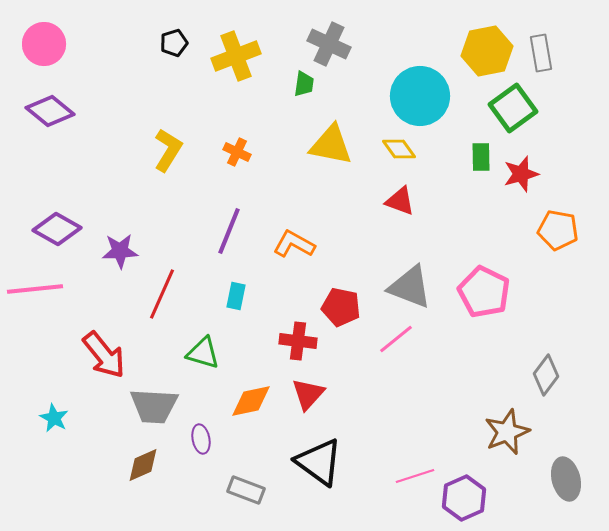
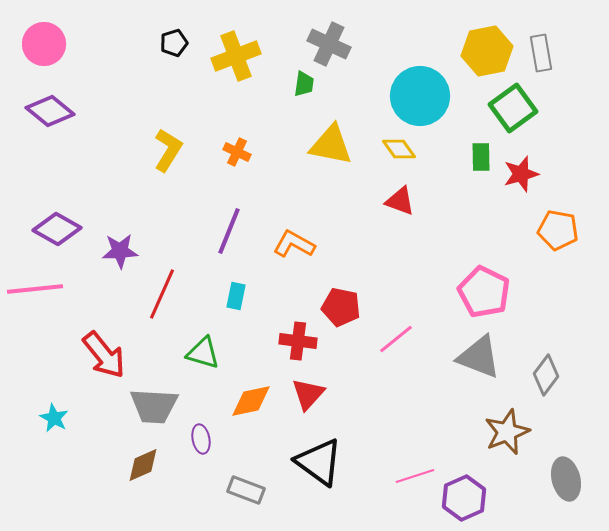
gray triangle at (410, 287): moved 69 px right, 70 px down
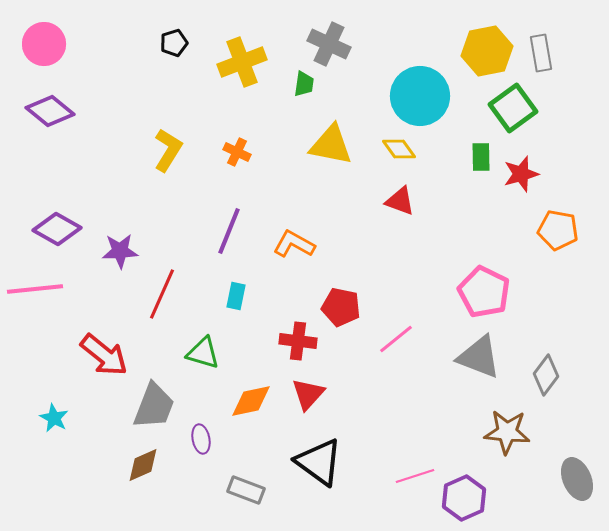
yellow cross at (236, 56): moved 6 px right, 6 px down
red arrow at (104, 355): rotated 12 degrees counterclockwise
gray trapezoid at (154, 406): rotated 72 degrees counterclockwise
brown star at (507, 432): rotated 27 degrees clockwise
gray ellipse at (566, 479): moved 11 px right; rotated 9 degrees counterclockwise
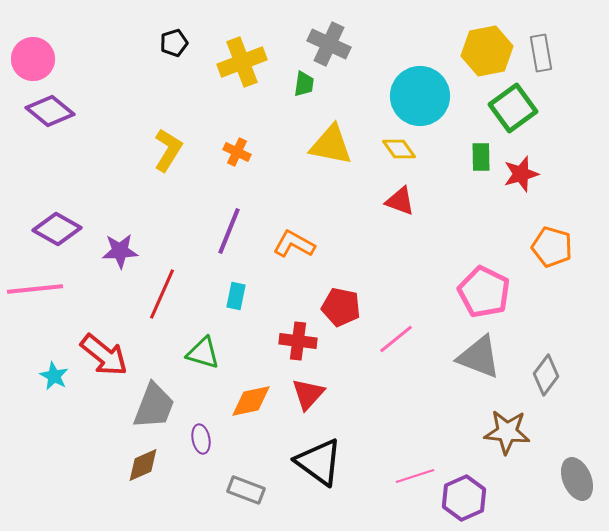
pink circle at (44, 44): moved 11 px left, 15 px down
orange pentagon at (558, 230): moved 6 px left, 17 px down; rotated 6 degrees clockwise
cyan star at (54, 418): moved 42 px up
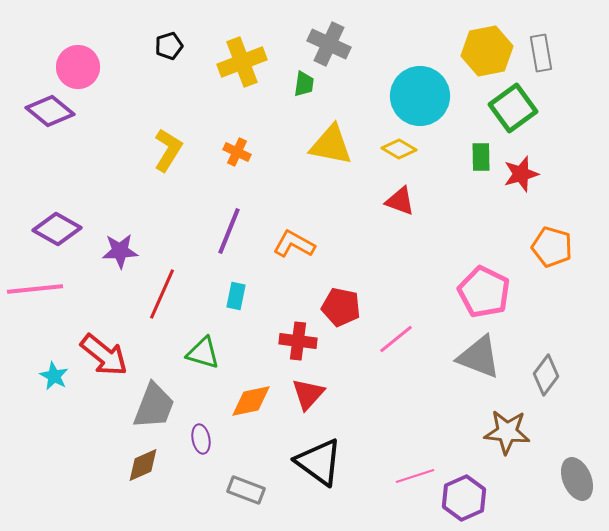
black pentagon at (174, 43): moved 5 px left, 3 px down
pink circle at (33, 59): moved 45 px right, 8 px down
yellow diamond at (399, 149): rotated 24 degrees counterclockwise
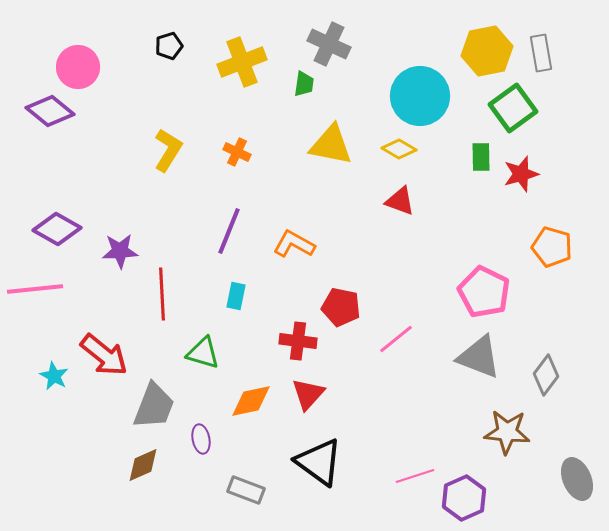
red line at (162, 294): rotated 27 degrees counterclockwise
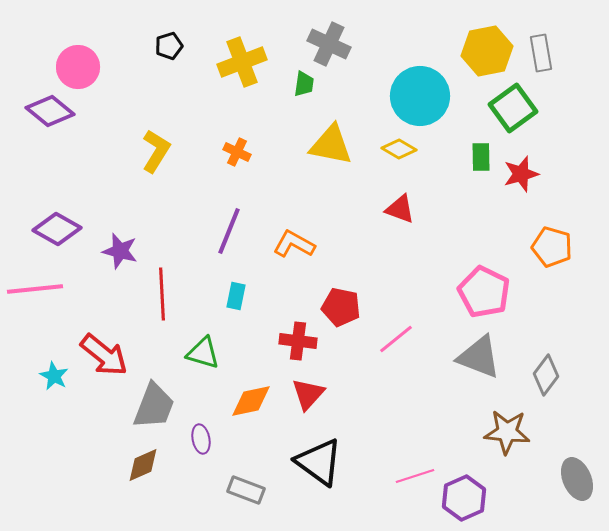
yellow L-shape at (168, 150): moved 12 px left, 1 px down
red triangle at (400, 201): moved 8 px down
purple star at (120, 251): rotated 18 degrees clockwise
